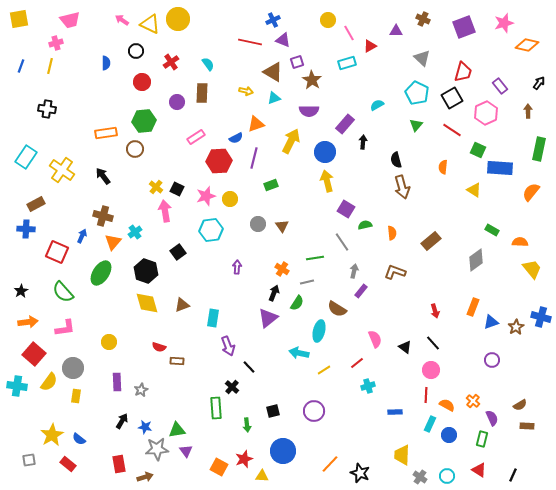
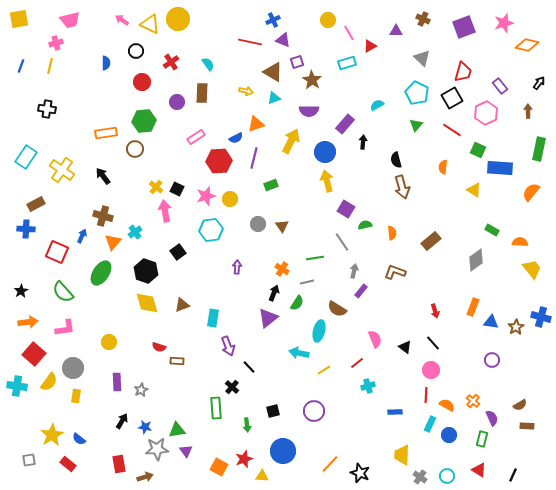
blue triangle at (491, 322): rotated 28 degrees clockwise
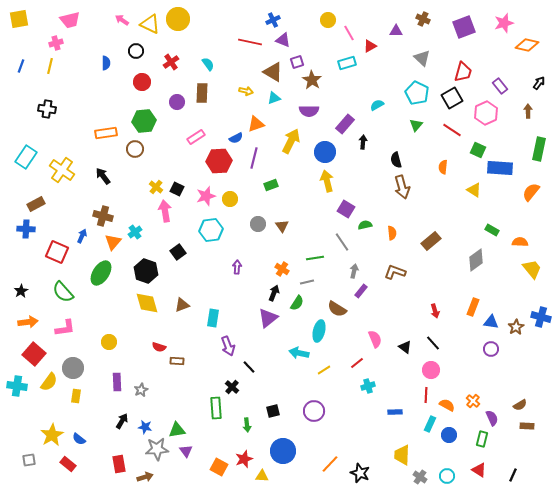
purple circle at (492, 360): moved 1 px left, 11 px up
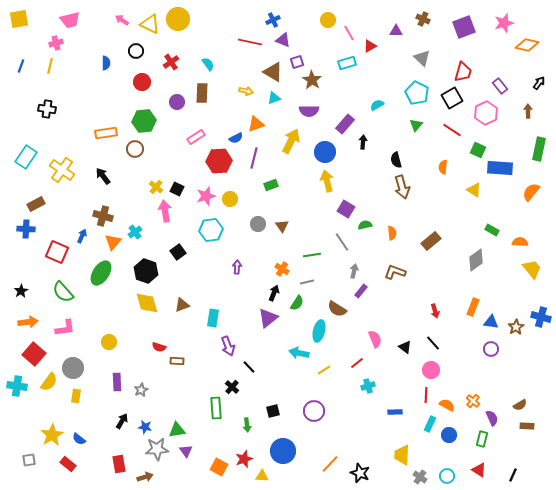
green line at (315, 258): moved 3 px left, 3 px up
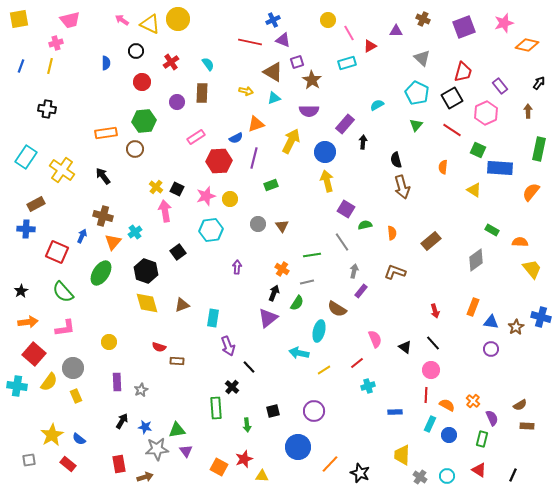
yellow rectangle at (76, 396): rotated 32 degrees counterclockwise
blue circle at (283, 451): moved 15 px right, 4 px up
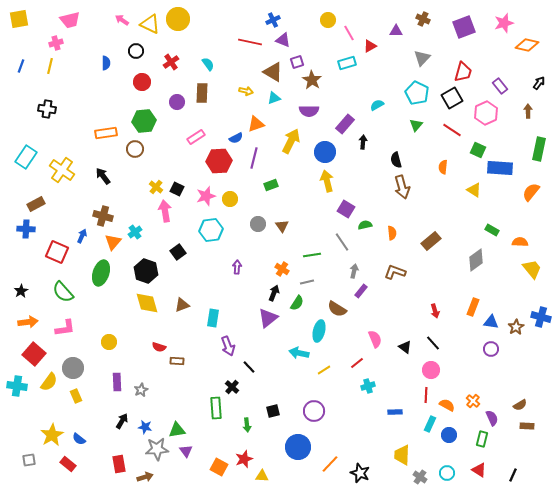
gray triangle at (422, 58): rotated 30 degrees clockwise
green ellipse at (101, 273): rotated 15 degrees counterclockwise
cyan circle at (447, 476): moved 3 px up
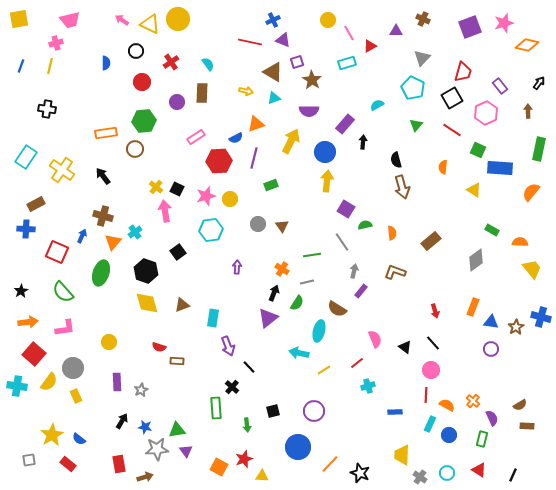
purple square at (464, 27): moved 6 px right
cyan pentagon at (417, 93): moved 4 px left, 5 px up
yellow arrow at (327, 181): rotated 20 degrees clockwise
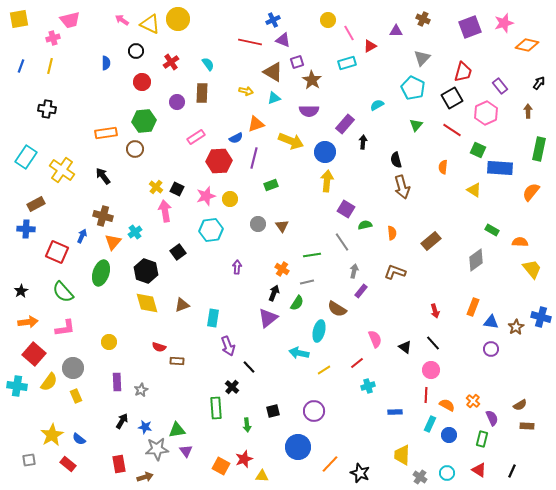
pink cross at (56, 43): moved 3 px left, 5 px up
yellow arrow at (291, 141): rotated 85 degrees clockwise
orange square at (219, 467): moved 2 px right, 1 px up
black line at (513, 475): moved 1 px left, 4 px up
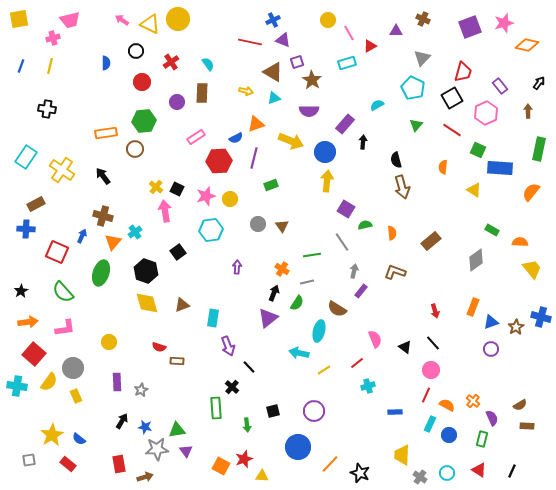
blue triangle at (491, 322): rotated 28 degrees counterclockwise
red line at (426, 395): rotated 21 degrees clockwise
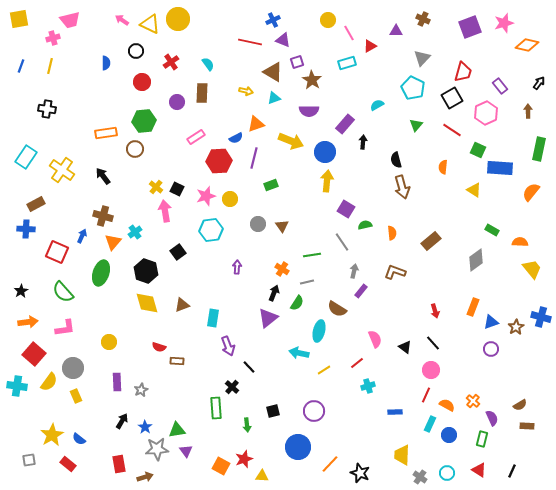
blue star at (145, 427): rotated 24 degrees clockwise
